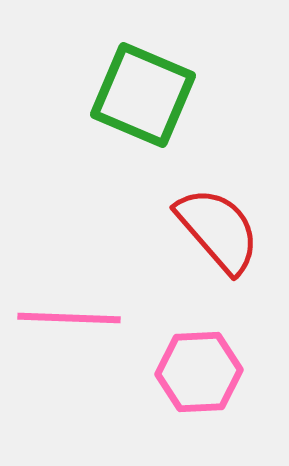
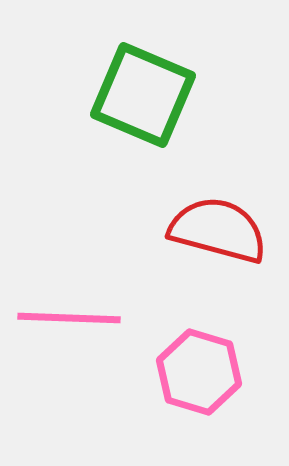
red semicircle: rotated 34 degrees counterclockwise
pink hexagon: rotated 20 degrees clockwise
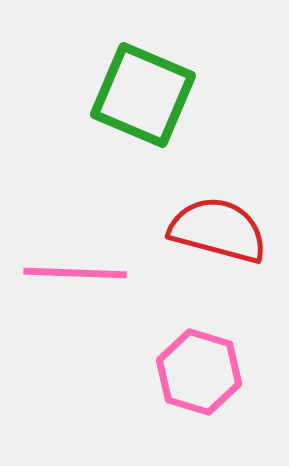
pink line: moved 6 px right, 45 px up
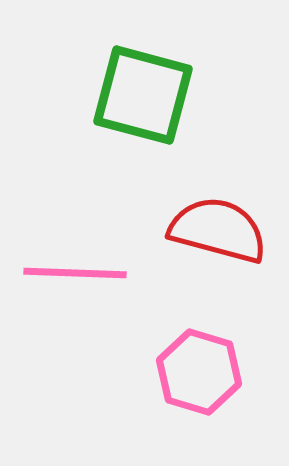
green square: rotated 8 degrees counterclockwise
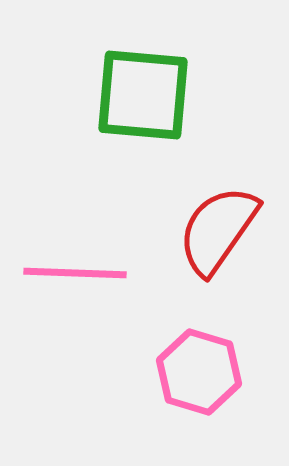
green square: rotated 10 degrees counterclockwise
red semicircle: rotated 70 degrees counterclockwise
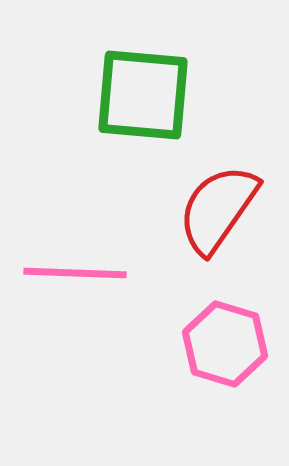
red semicircle: moved 21 px up
pink hexagon: moved 26 px right, 28 px up
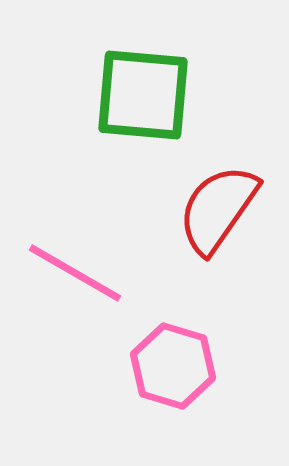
pink line: rotated 28 degrees clockwise
pink hexagon: moved 52 px left, 22 px down
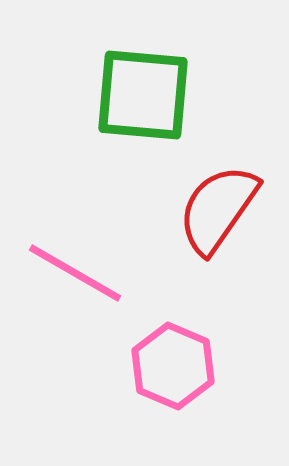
pink hexagon: rotated 6 degrees clockwise
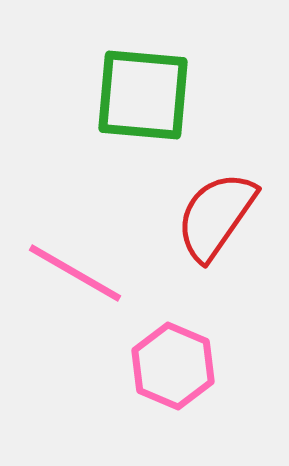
red semicircle: moved 2 px left, 7 px down
